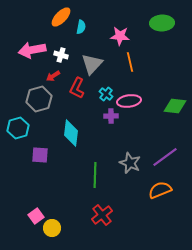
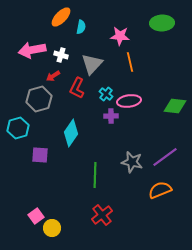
cyan diamond: rotated 28 degrees clockwise
gray star: moved 2 px right, 1 px up; rotated 10 degrees counterclockwise
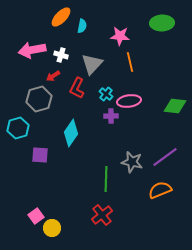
cyan semicircle: moved 1 px right, 1 px up
green line: moved 11 px right, 4 px down
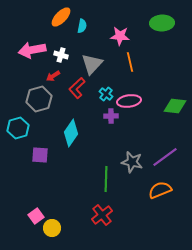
red L-shape: rotated 20 degrees clockwise
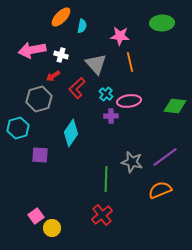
gray triangle: moved 4 px right; rotated 25 degrees counterclockwise
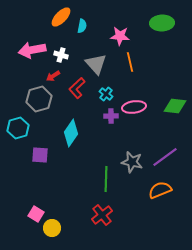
pink ellipse: moved 5 px right, 6 px down
pink square: moved 2 px up; rotated 21 degrees counterclockwise
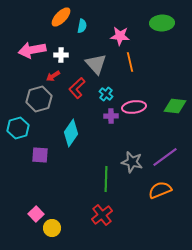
white cross: rotated 16 degrees counterclockwise
pink square: rotated 14 degrees clockwise
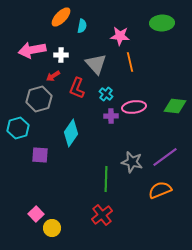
red L-shape: rotated 25 degrees counterclockwise
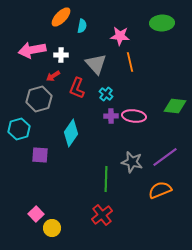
pink ellipse: moved 9 px down; rotated 15 degrees clockwise
cyan hexagon: moved 1 px right, 1 px down
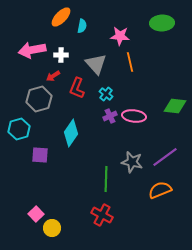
purple cross: moved 1 px left; rotated 24 degrees counterclockwise
red cross: rotated 25 degrees counterclockwise
